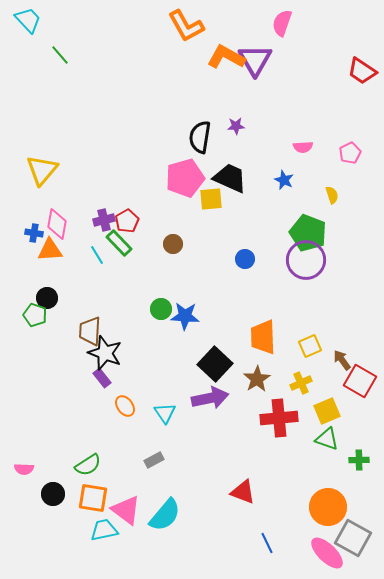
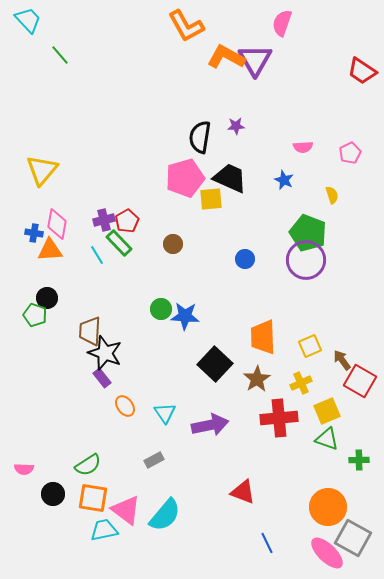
purple arrow at (210, 398): moved 27 px down
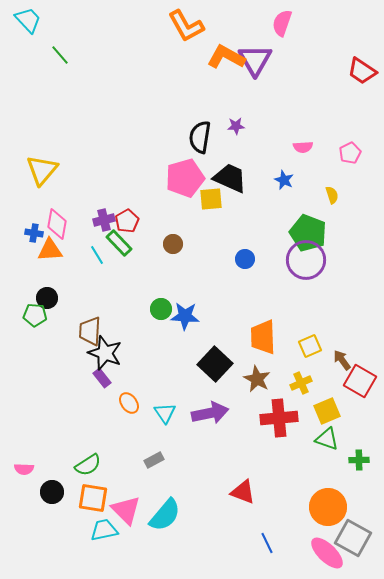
green pentagon at (35, 315): rotated 15 degrees counterclockwise
brown star at (257, 379): rotated 12 degrees counterclockwise
orange ellipse at (125, 406): moved 4 px right, 3 px up
purple arrow at (210, 425): moved 12 px up
black circle at (53, 494): moved 1 px left, 2 px up
pink triangle at (126, 510): rotated 8 degrees clockwise
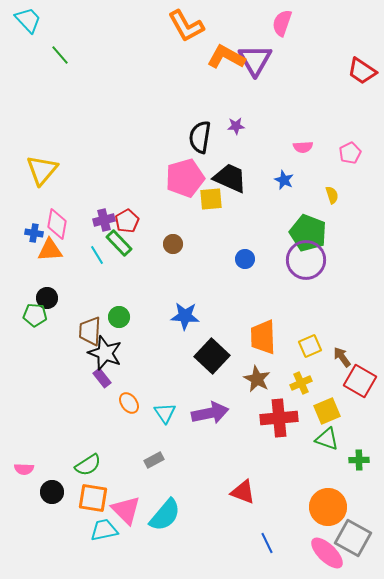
green circle at (161, 309): moved 42 px left, 8 px down
brown arrow at (342, 360): moved 3 px up
black square at (215, 364): moved 3 px left, 8 px up
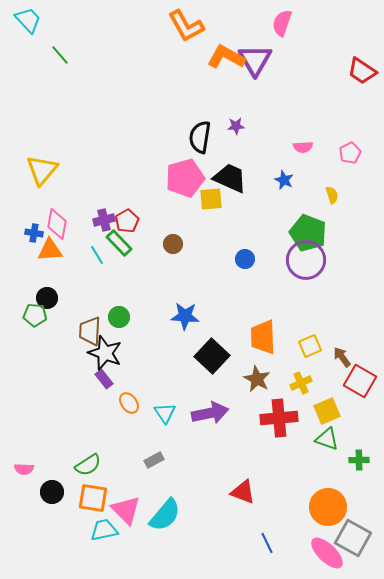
purple rectangle at (102, 378): moved 2 px right, 1 px down
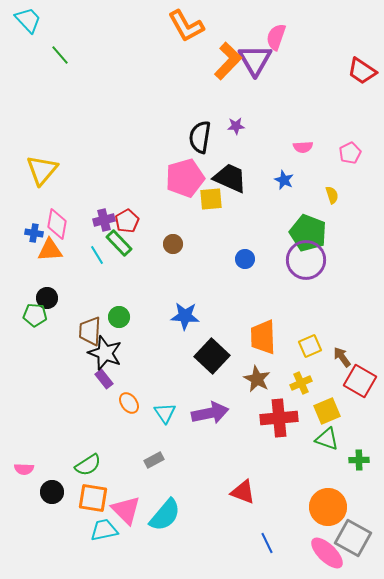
pink semicircle at (282, 23): moved 6 px left, 14 px down
orange L-shape at (226, 57): moved 2 px right, 4 px down; rotated 105 degrees clockwise
